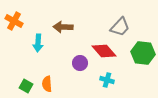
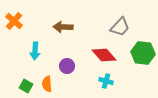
orange cross: rotated 12 degrees clockwise
cyan arrow: moved 3 px left, 8 px down
red diamond: moved 4 px down
purple circle: moved 13 px left, 3 px down
cyan cross: moved 1 px left, 1 px down
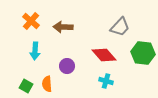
orange cross: moved 17 px right
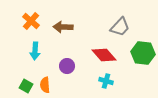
orange semicircle: moved 2 px left, 1 px down
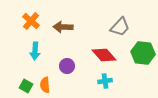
cyan cross: moved 1 px left; rotated 24 degrees counterclockwise
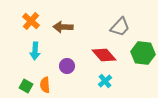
cyan cross: rotated 32 degrees counterclockwise
